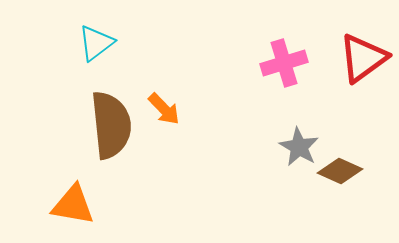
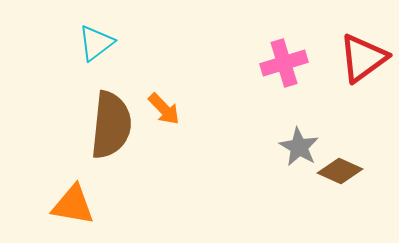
brown semicircle: rotated 12 degrees clockwise
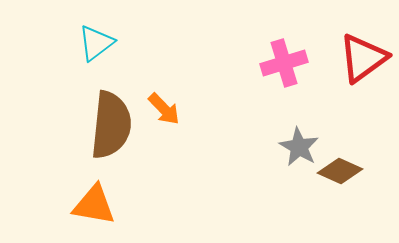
orange triangle: moved 21 px right
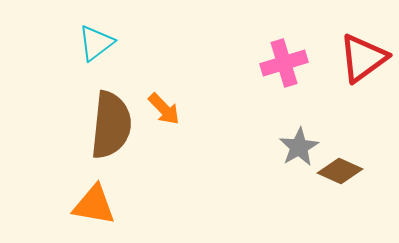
gray star: rotated 12 degrees clockwise
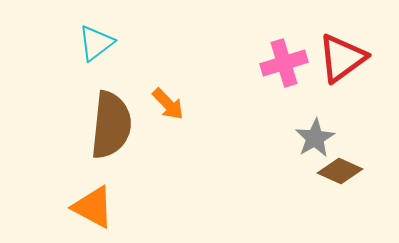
red triangle: moved 21 px left
orange arrow: moved 4 px right, 5 px up
gray star: moved 16 px right, 9 px up
orange triangle: moved 1 px left, 2 px down; rotated 18 degrees clockwise
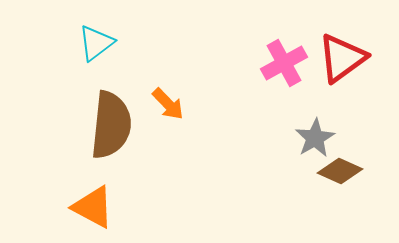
pink cross: rotated 12 degrees counterclockwise
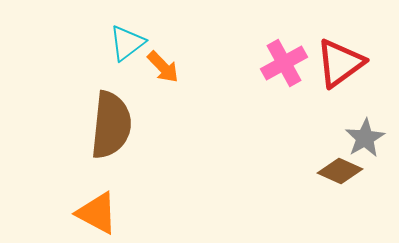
cyan triangle: moved 31 px right
red triangle: moved 2 px left, 5 px down
orange arrow: moved 5 px left, 37 px up
gray star: moved 50 px right
orange triangle: moved 4 px right, 6 px down
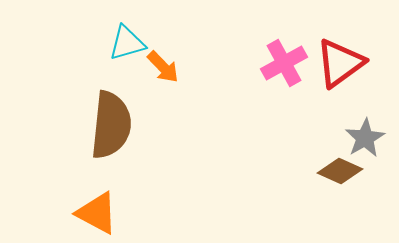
cyan triangle: rotated 21 degrees clockwise
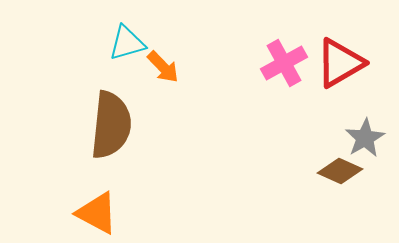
red triangle: rotated 6 degrees clockwise
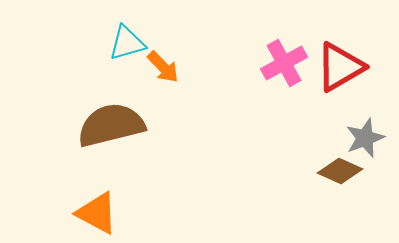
red triangle: moved 4 px down
brown semicircle: rotated 110 degrees counterclockwise
gray star: rotated 9 degrees clockwise
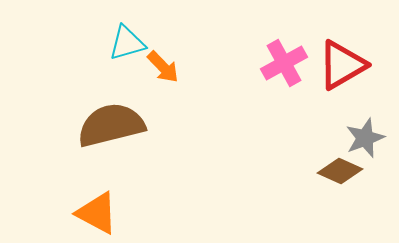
red triangle: moved 2 px right, 2 px up
